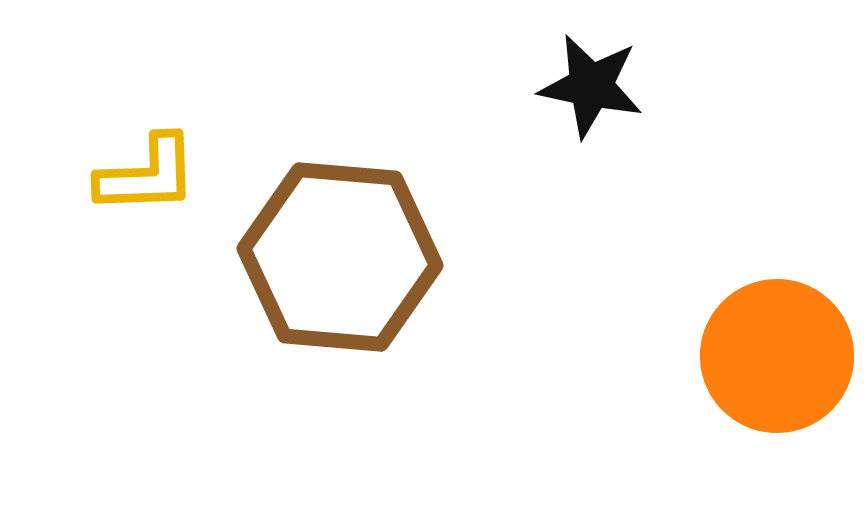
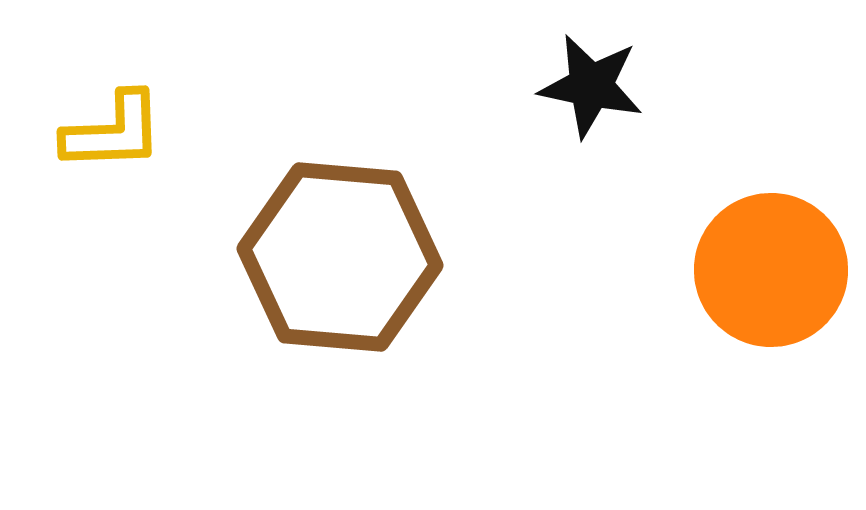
yellow L-shape: moved 34 px left, 43 px up
orange circle: moved 6 px left, 86 px up
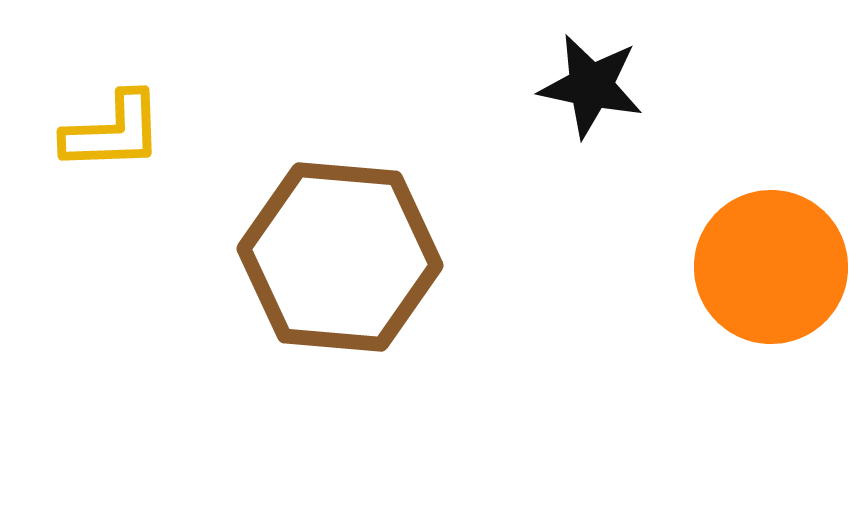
orange circle: moved 3 px up
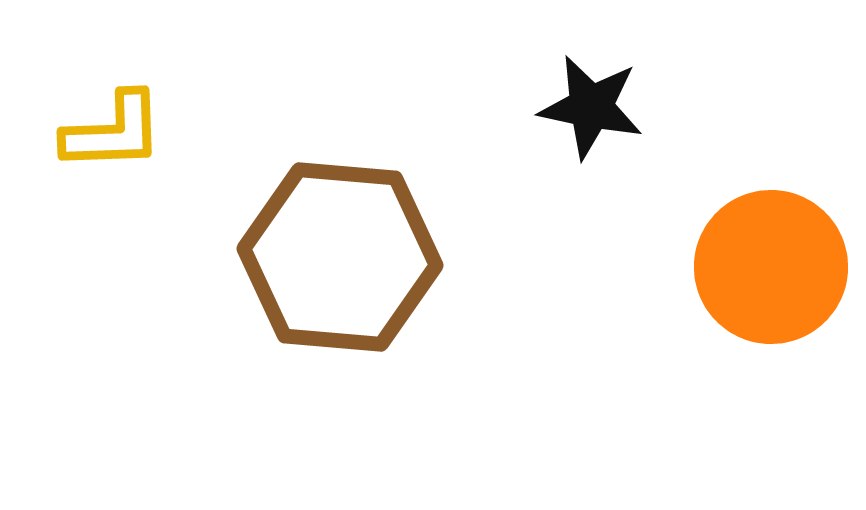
black star: moved 21 px down
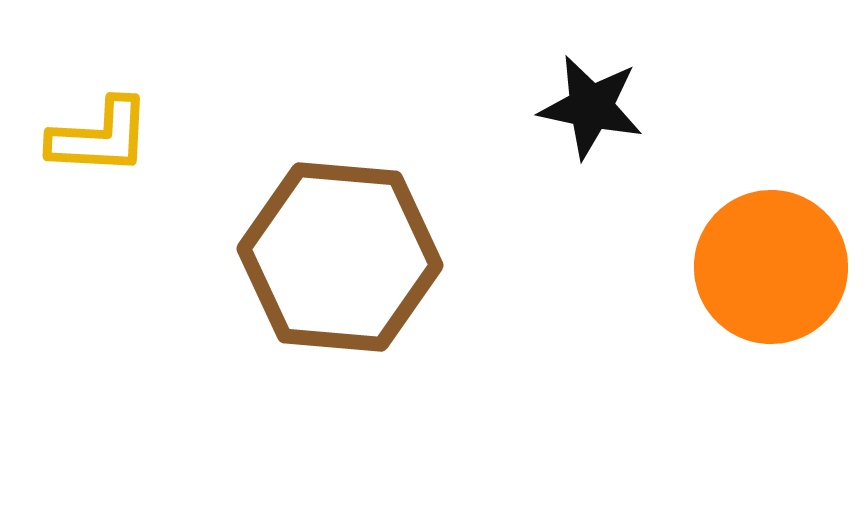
yellow L-shape: moved 13 px left, 5 px down; rotated 5 degrees clockwise
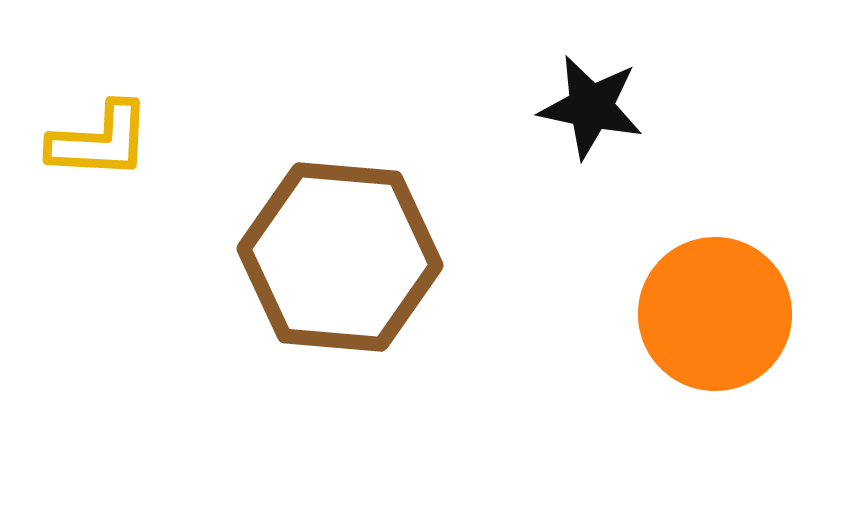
yellow L-shape: moved 4 px down
orange circle: moved 56 px left, 47 px down
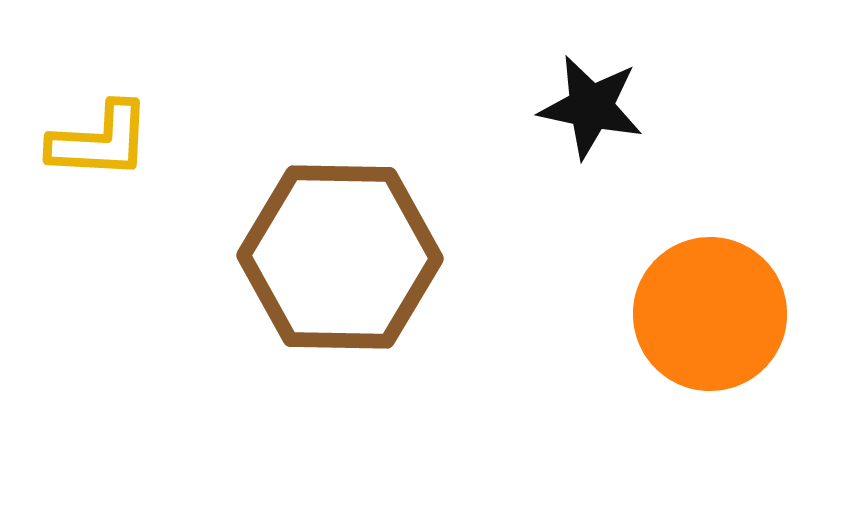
brown hexagon: rotated 4 degrees counterclockwise
orange circle: moved 5 px left
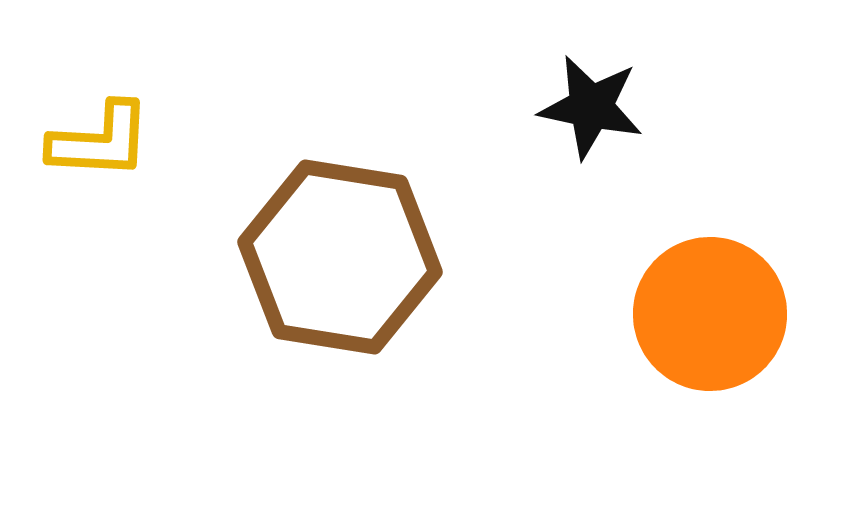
brown hexagon: rotated 8 degrees clockwise
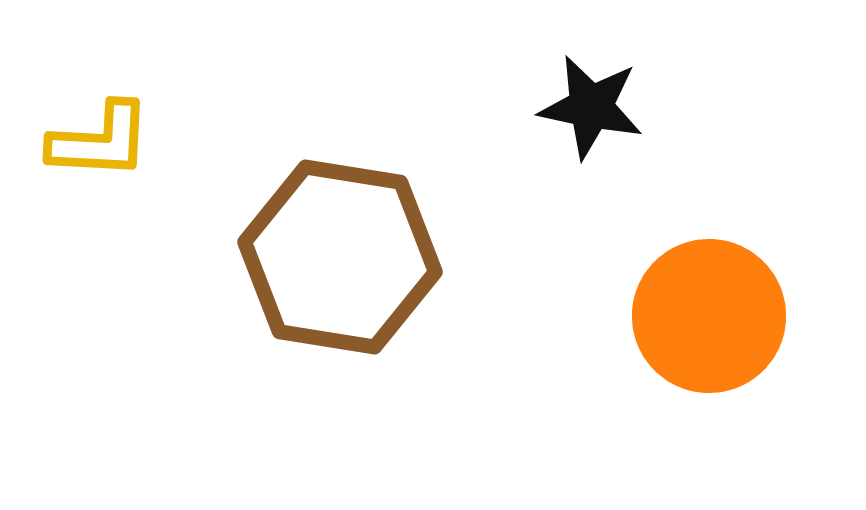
orange circle: moved 1 px left, 2 px down
